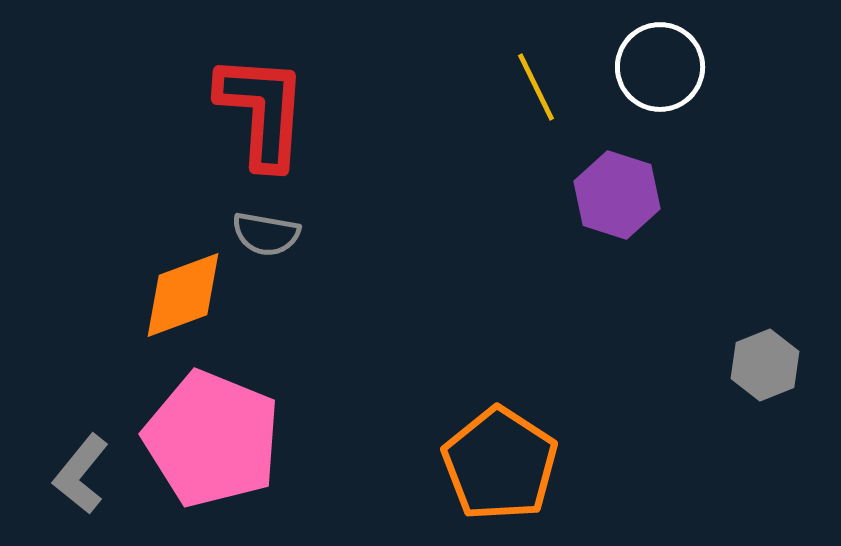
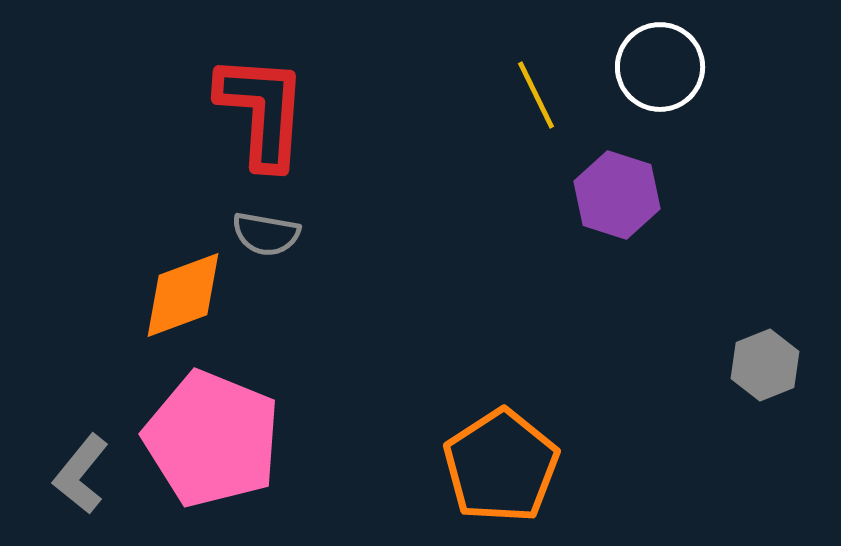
yellow line: moved 8 px down
orange pentagon: moved 1 px right, 2 px down; rotated 6 degrees clockwise
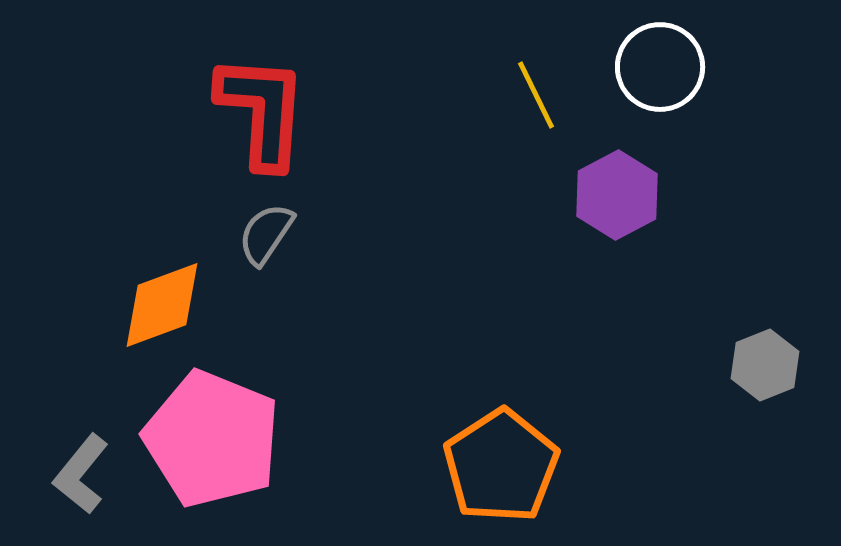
purple hexagon: rotated 14 degrees clockwise
gray semicircle: rotated 114 degrees clockwise
orange diamond: moved 21 px left, 10 px down
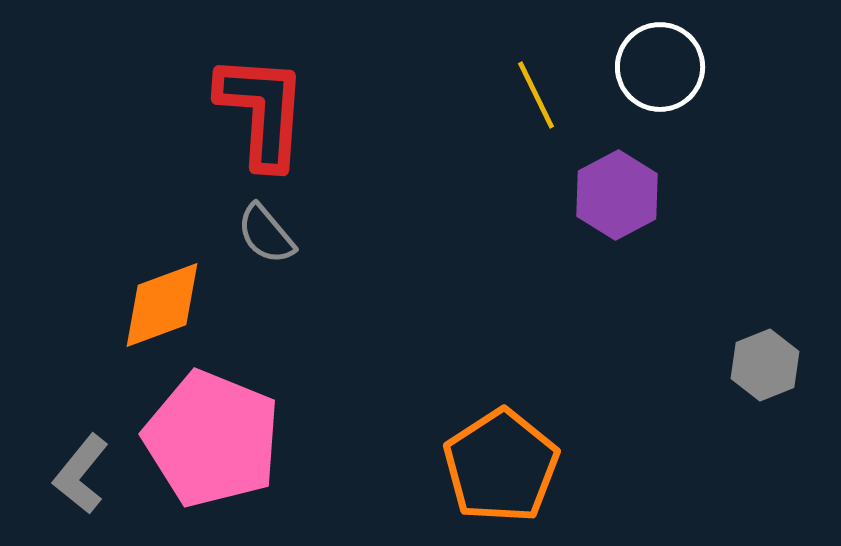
gray semicircle: rotated 74 degrees counterclockwise
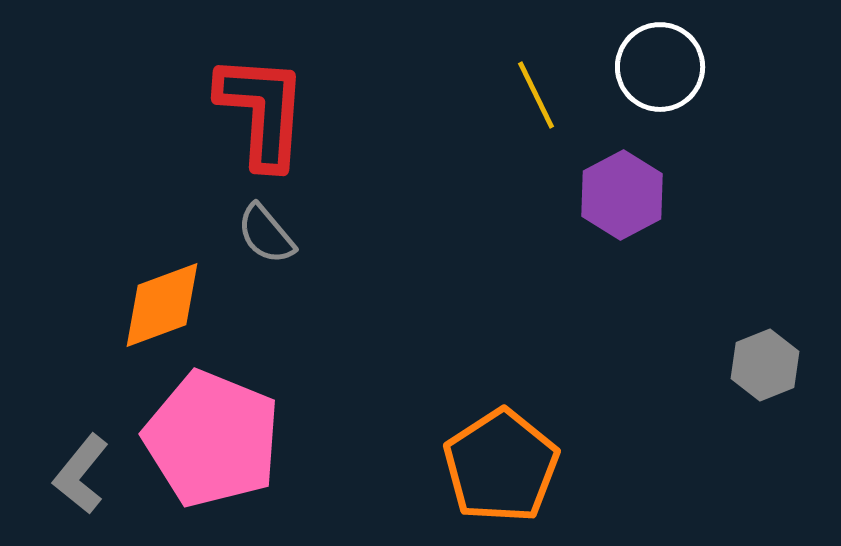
purple hexagon: moved 5 px right
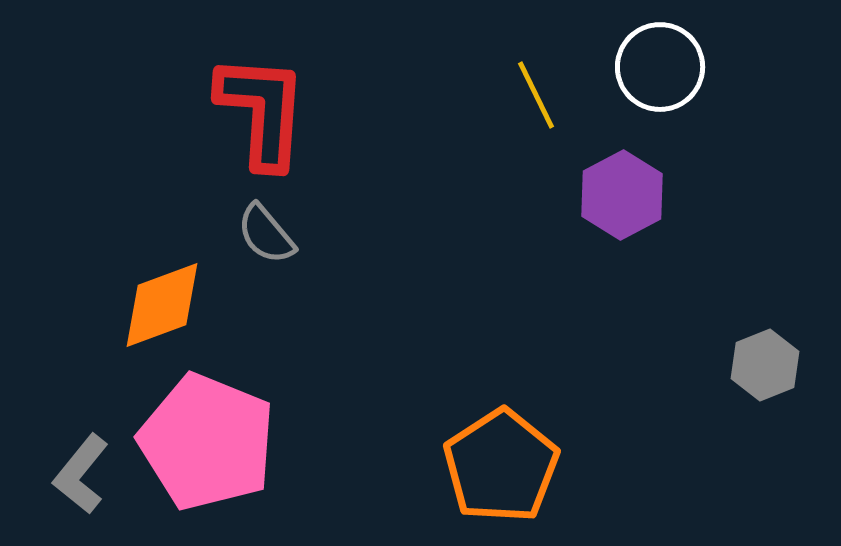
pink pentagon: moved 5 px left, 3 px down
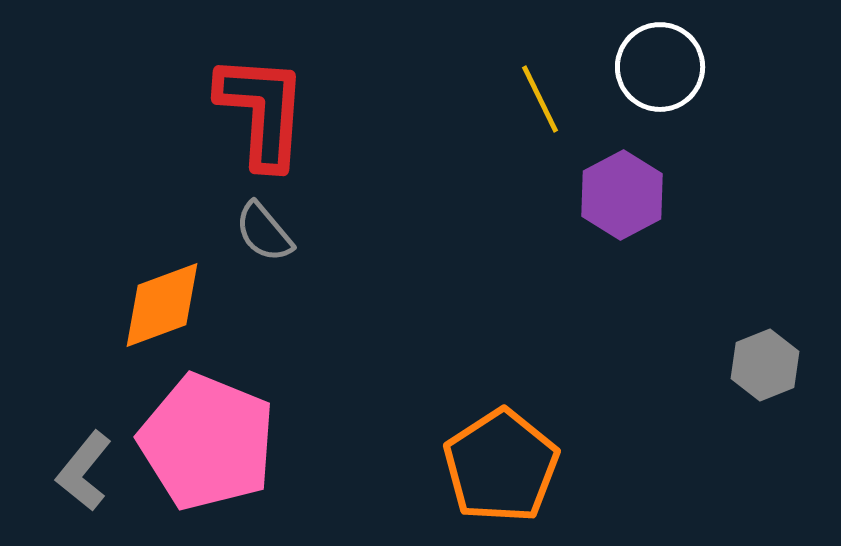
yellow line: moved 4 px right, 4 px down
gray semicircle: moved 2 px left, 2 px up
gray L-shape: moved 3 px right, 3 px up
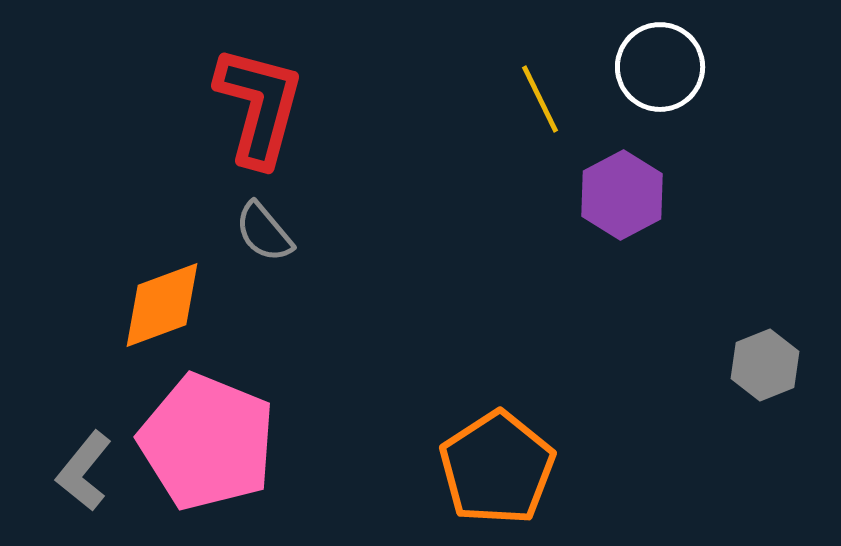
red L-shape: moved 3 px left, 5 px up; rotated 11 degrees clockwise
orange pentagon: moved 4 px left, 2 px down
